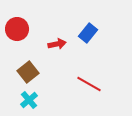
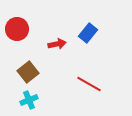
cyan cross: rotated 18 degrees clockwise
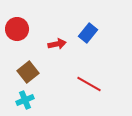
cyan cross: moved 4 px left
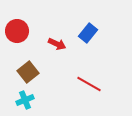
red circle: moved 2 px down
red arrow: rotated 36 degrees clockwise
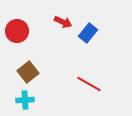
red arrow: moved 6 px right, 22 px up
cyan cross: rotated 18 degrees clockwise
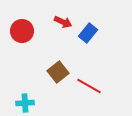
red circle: moved 5 px right
brown square: moved 30 px right
red line: moved 2 px down
cyan cross: moved 3 px down
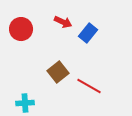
red circle: moved 1 px left, 2 px up
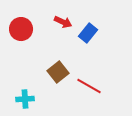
cyan cross: moved 4 px up
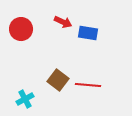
blue rectangle: rotated 60 degrees clockwise
brown square: moved 8 px down; rotated 15 degrees counterclockwise
red line: moved 1 px left, 1 px up; rotated 25 degrees counterclockwise
cyan cross: rotated 24 degrees counterclockwise
